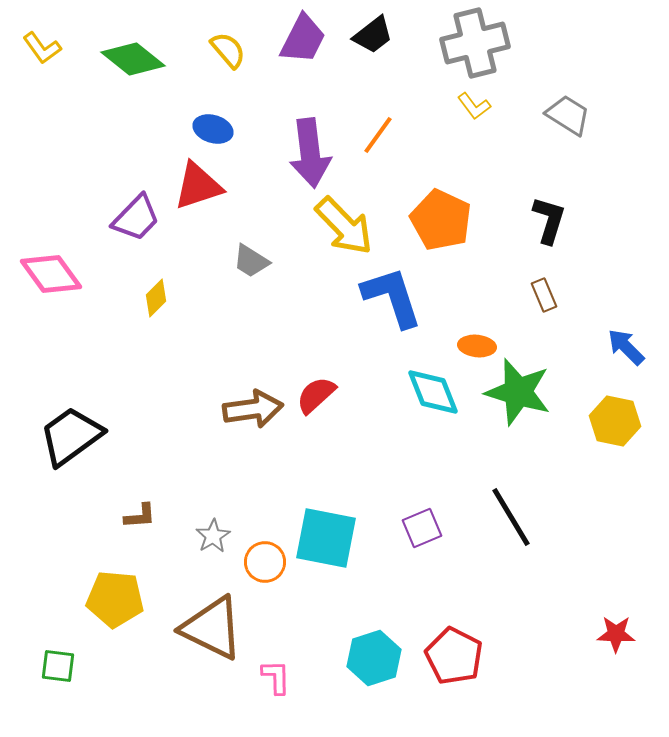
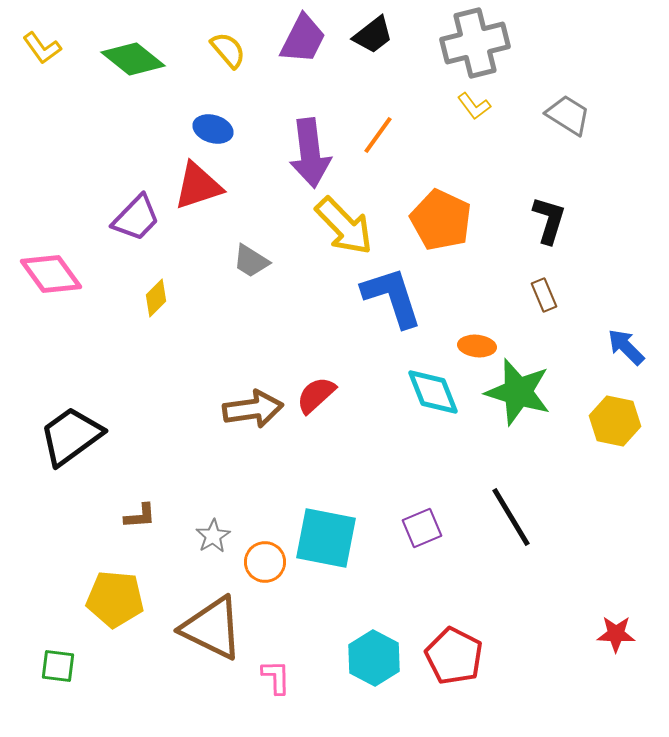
cyan hexagon at (374, 658): rotated 14 degrees counterclockwise
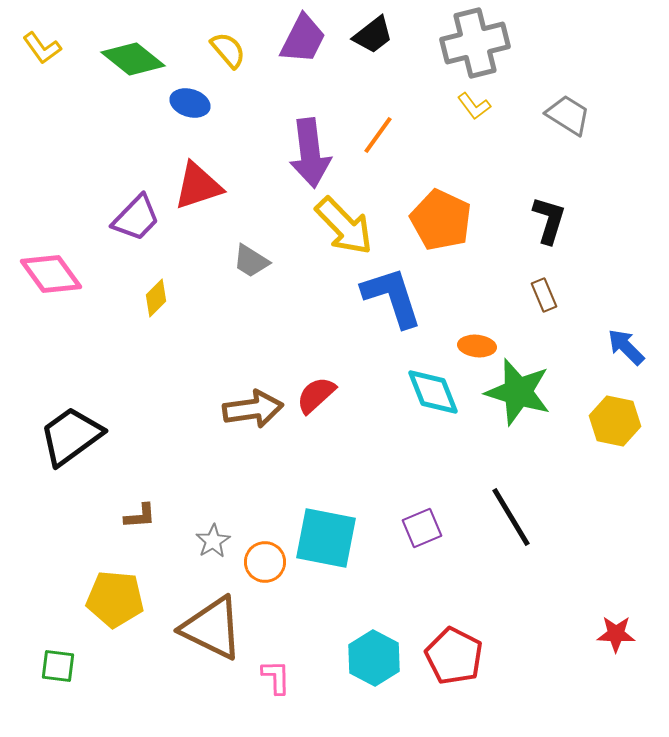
blue ellipse at (213, 129): moved 23 px left, 26 px up
gray star at (213, 536): moved 5 px down
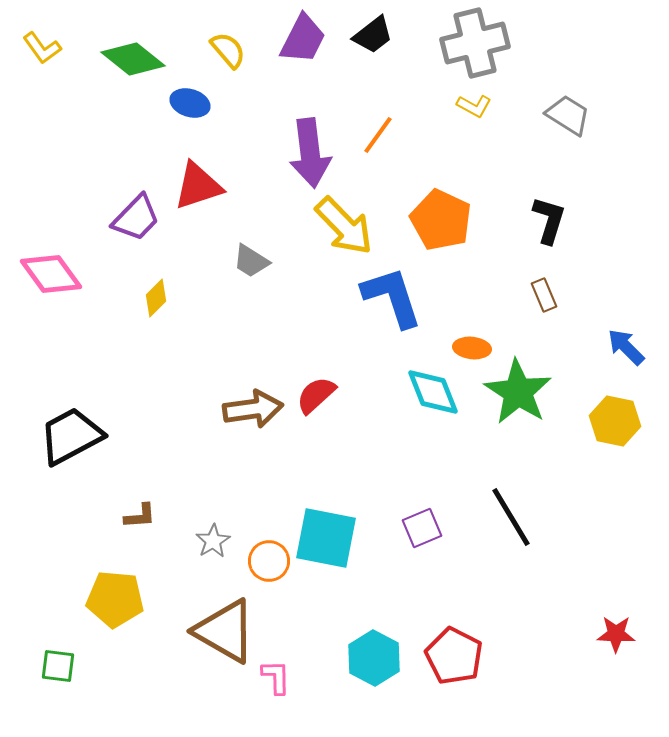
yellow L-shape at (474, 106): rotated 24 degrees counterclockwise
orange ellipse at (477, 346): moved 5 px left, 2 px down
green star at (518, 392): rotated 16 degrees clockwise
black trapezoid at (71, 436): rotated 8 degrees clockwise
orange circle at (265, 562): moved 4 px right, 1 px up
brown triangle at (212, 628): moved 13 px right, 3 px down; rotated 4 degrees clockwise
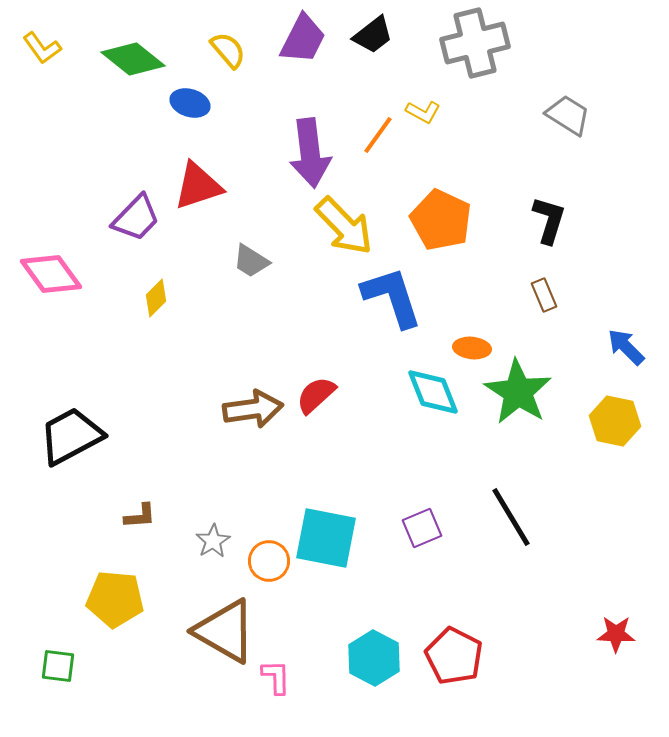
yellow L-shape at (474, 106): moved 51 px left, 6 px down
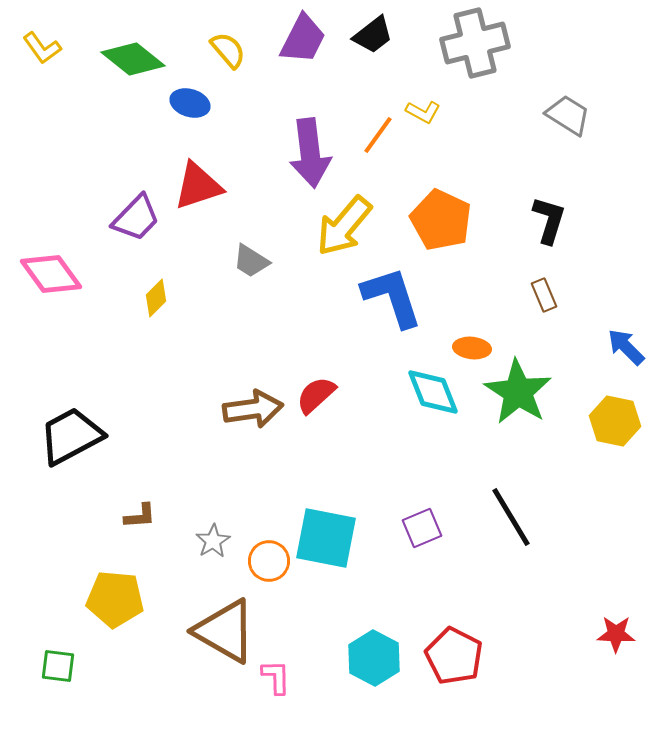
yellow arrow at (344, 226): rotated 84 degrees clockwise
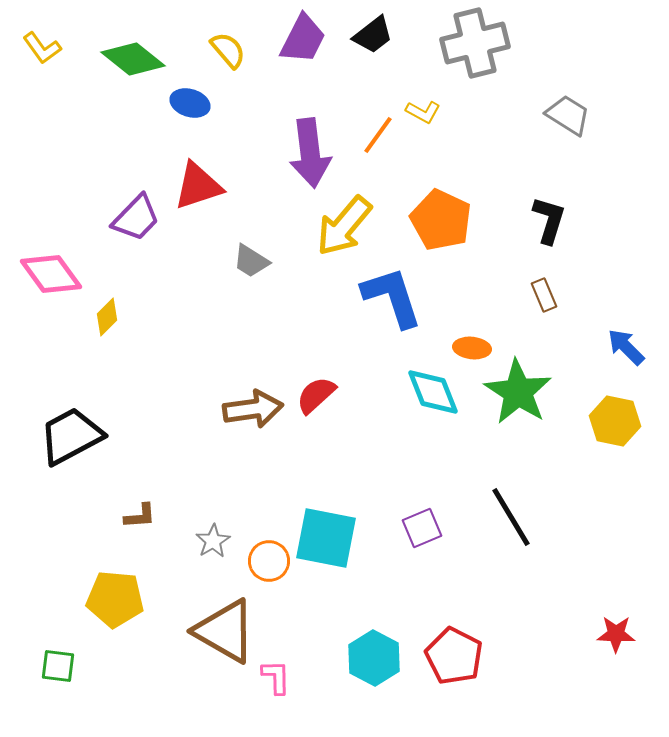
yellow diamond at (156, 298): moved 49 px left, 19 px down
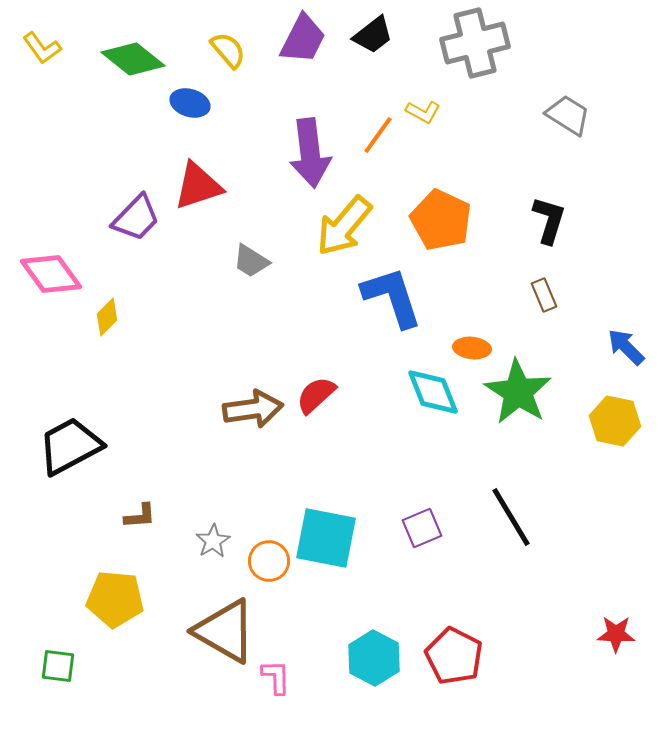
black trapezoid at (71, 436): moved 1 px left, 10 px down
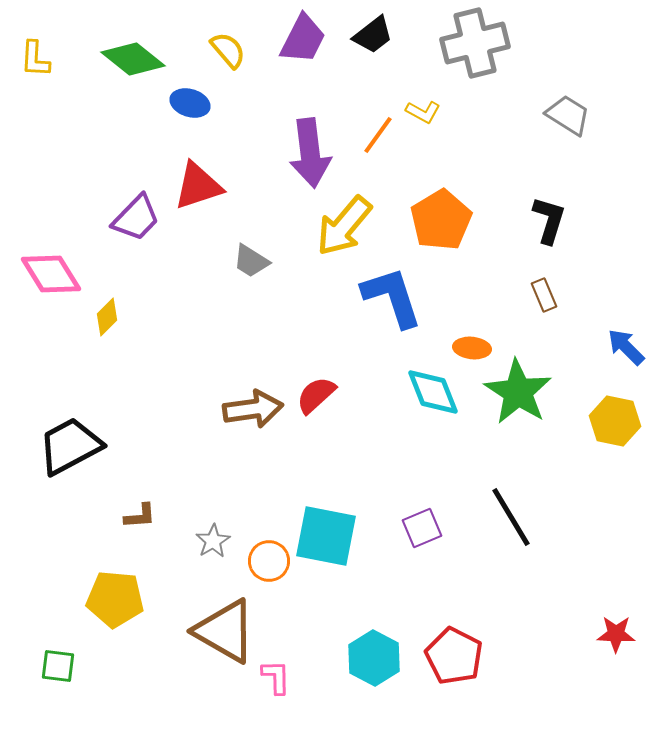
yellow L-shape at (42, 48): moved 7 px left, 11 px down; rotated 39 degrees clockwise
orange pentagon at (441, 220): rotated 16 degrees clockwise
pink diamond at (51, 274): rotated 4 degrees clockwise
cyan square at (326, 538): moved 2 px up
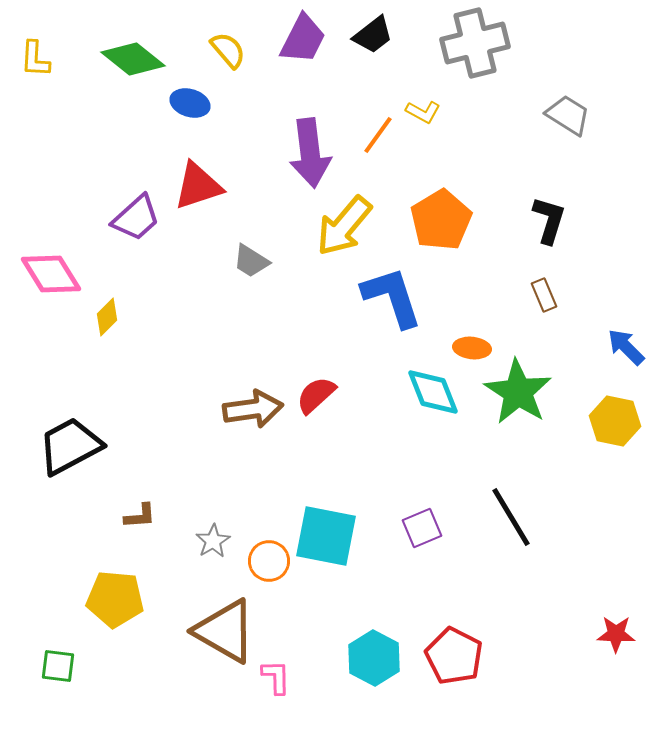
purple trapezoid at (136, 218): rotated 4 degrees clockwise
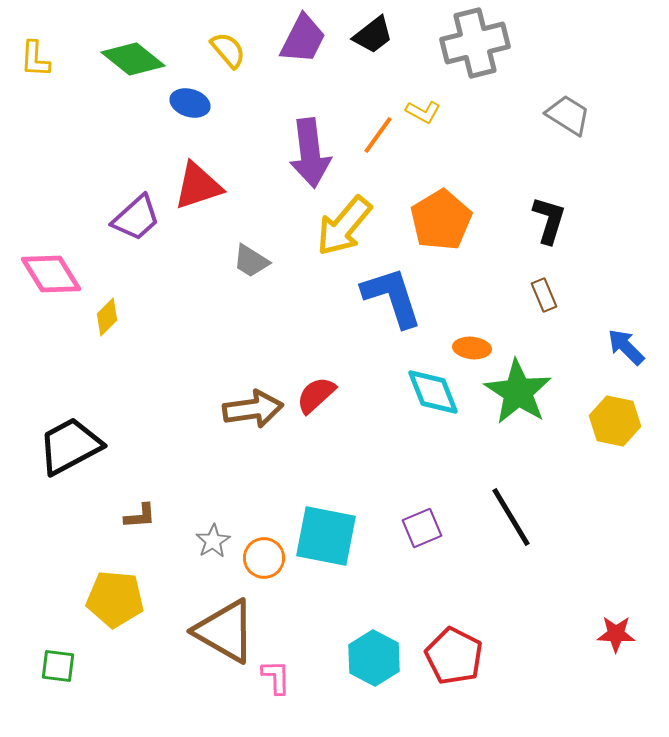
orange circle at (269, 561): moved 5 px left, 3 px up
